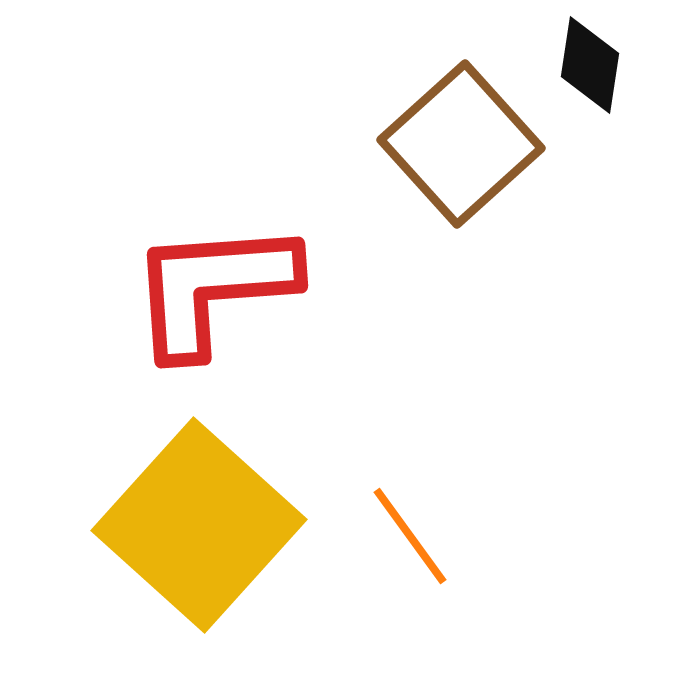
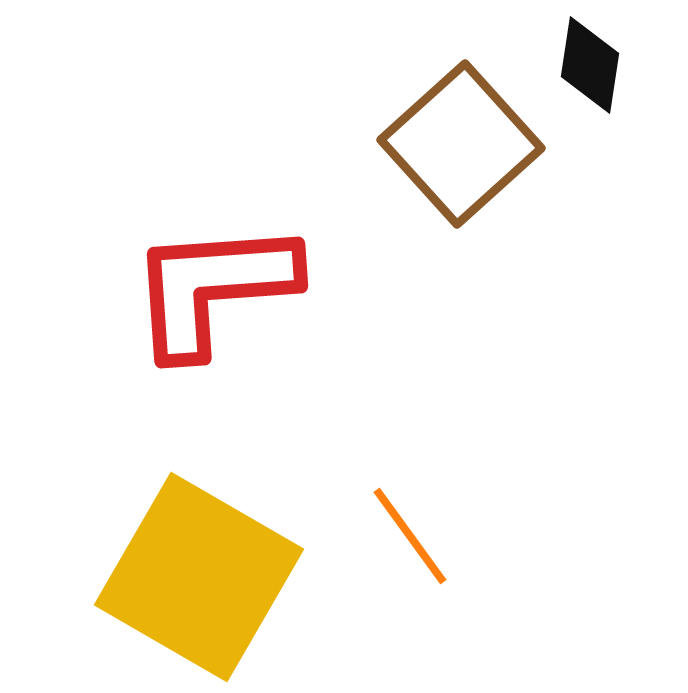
yellow square: moved 52 px down; rotated 12 degrees counterclockwise
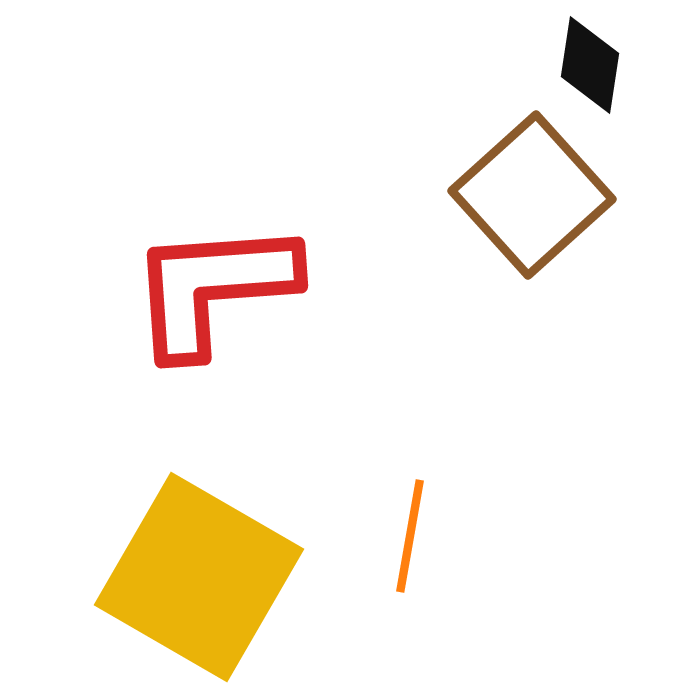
brown square: moved 71 px right, 51 px down
orange line: rotated 46 degrees clockwise
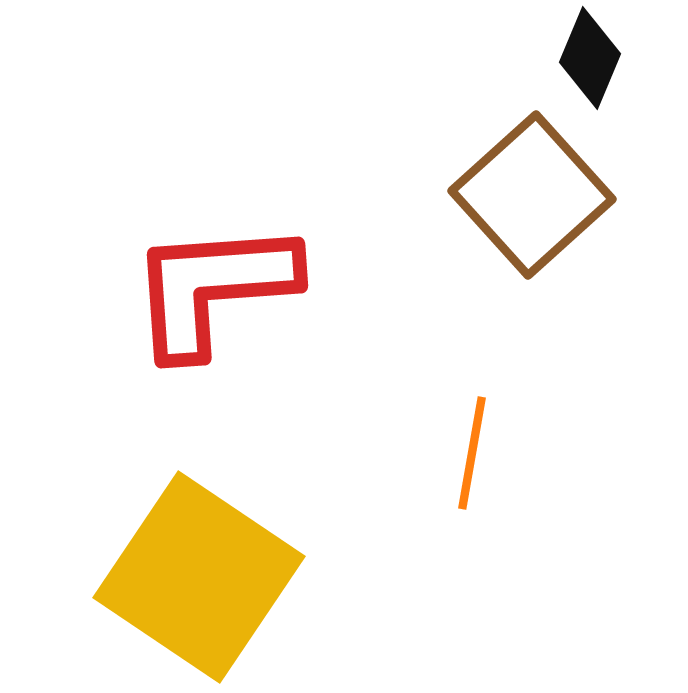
black diamond: moved 7 px up; rotated 14 degrees clockwise
orange line: moved 62 px right, 83 px up
yellow square: rotated 4 degrees clockwise
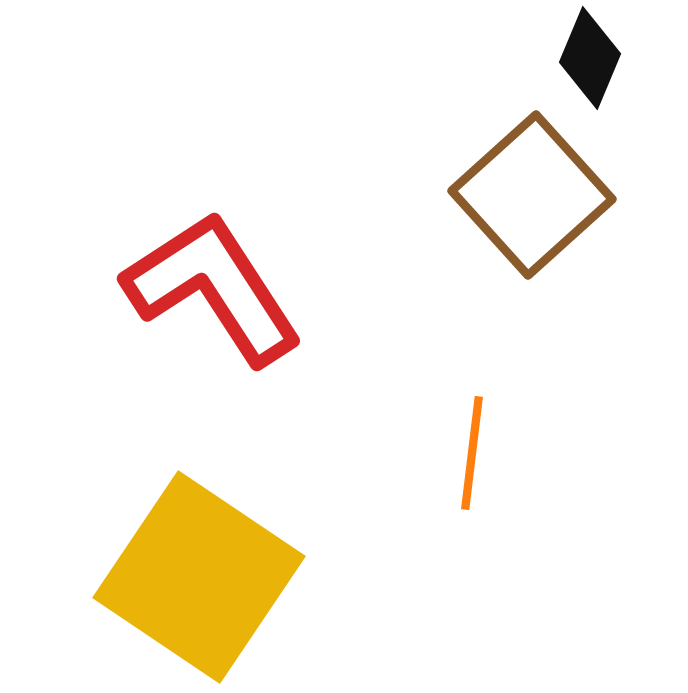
red L-shape: rotated 61 degrees clockwise
orange line: rotated 3 degrees counterclockwise
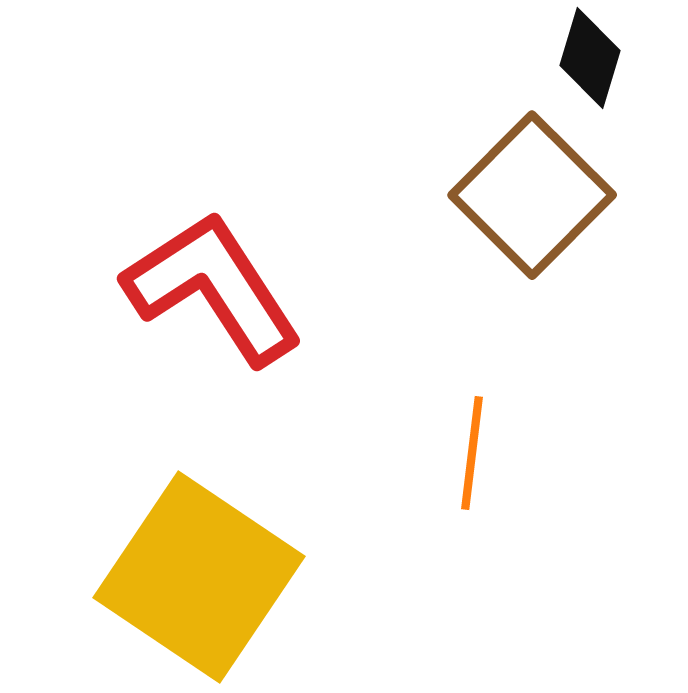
black diamond: rotated 6 degrees counterclockwise
brown square: rotated 3 degrees counterclockwise
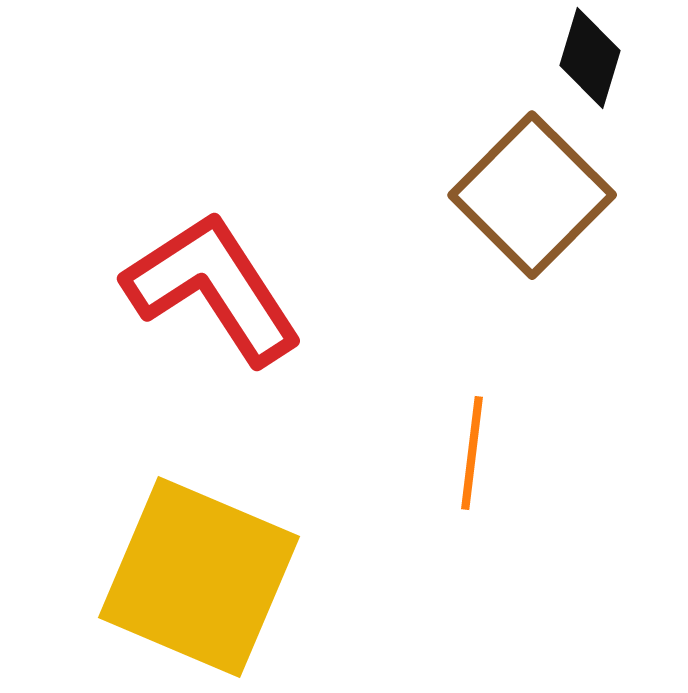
yellow square: rotated 11 degrees counterclockwise
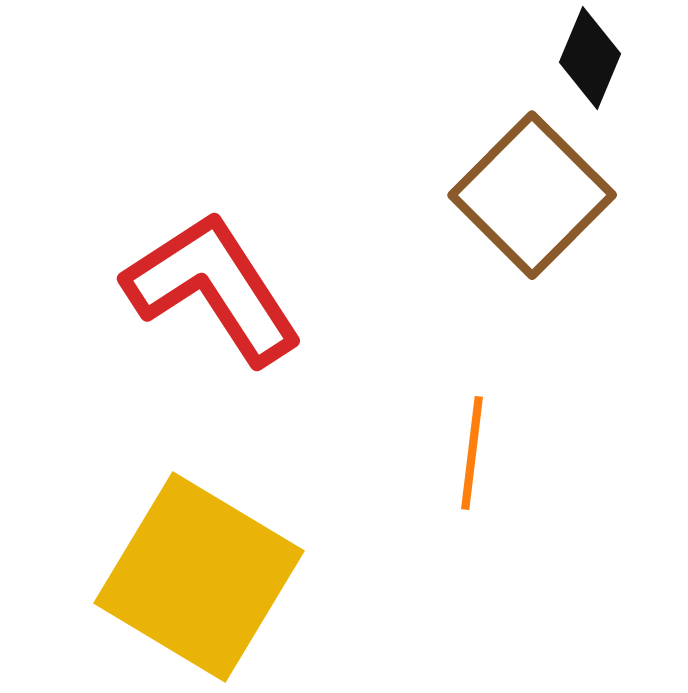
black diamond: rotated 6 degrees clockwise
yellow square: rotated 8 degrees clockwise
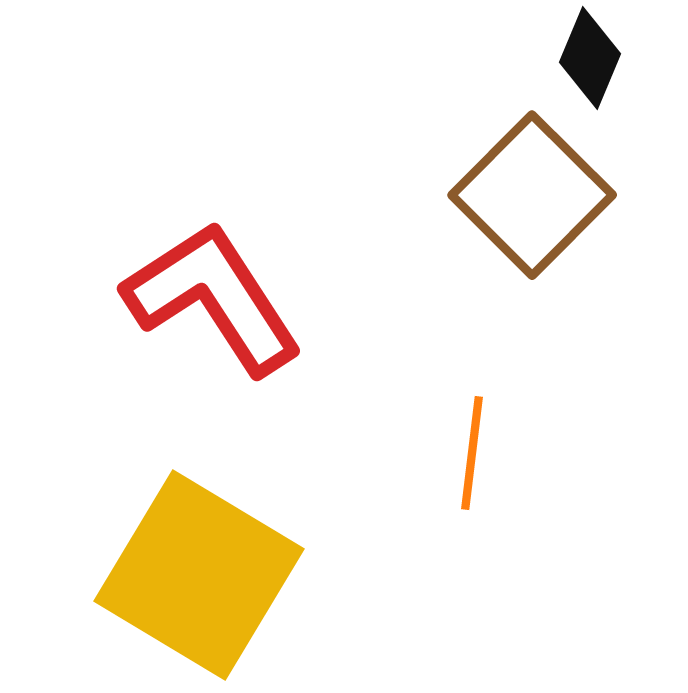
red L-shape: moved 10 px down
yellow square: moved 2 px up
